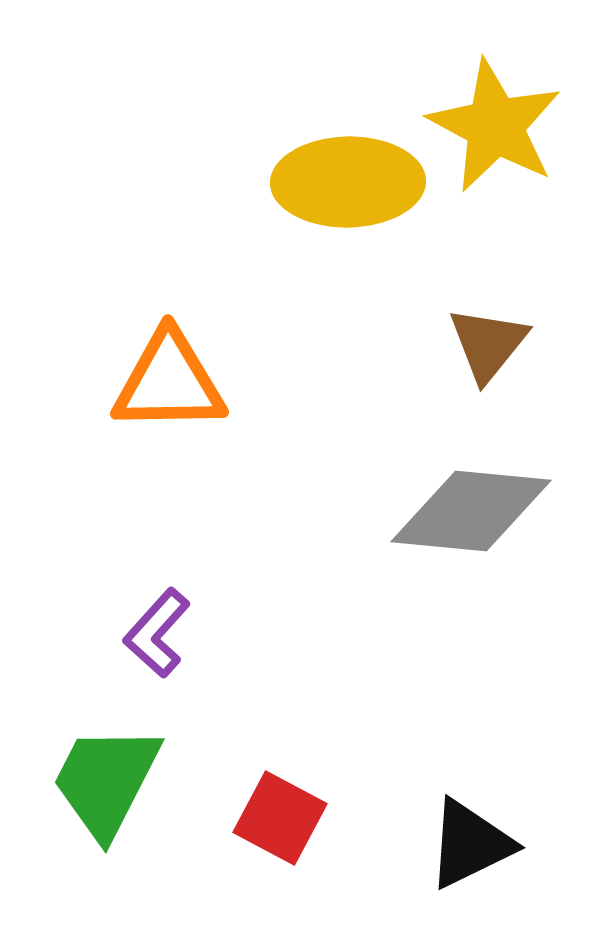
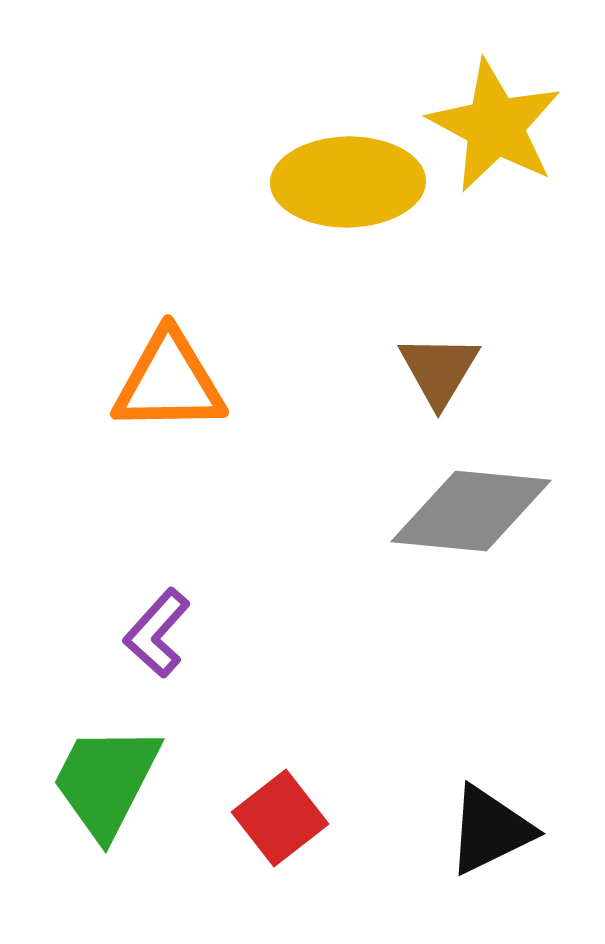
brown triangle: moved 49 px left, 26 px down; rotated 8 degrees counterclockwise
red square: rotated 24 degrees clockwise
black triangle: moved 20 px right, 14 px up
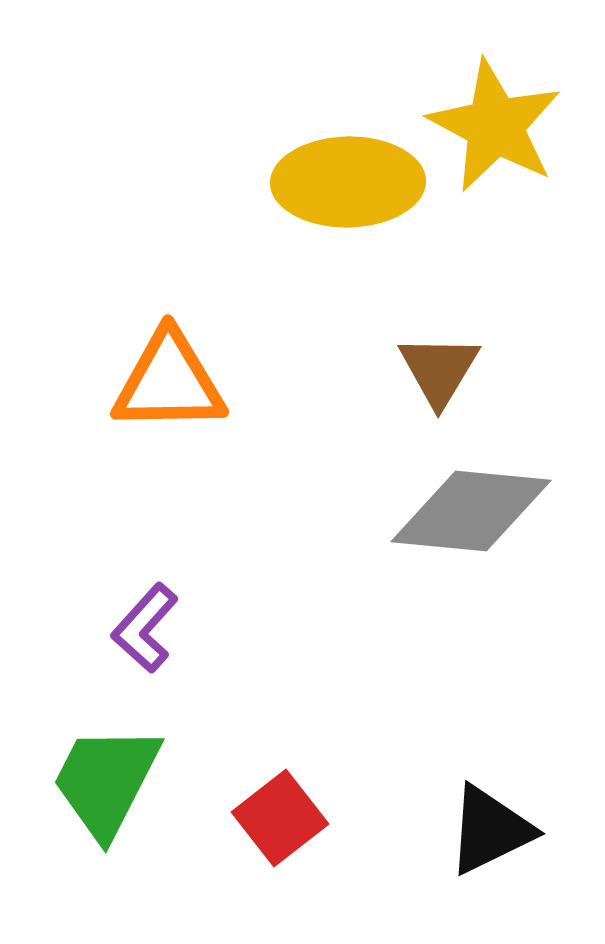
purple L-shape: moved 12 px left, 5 px up
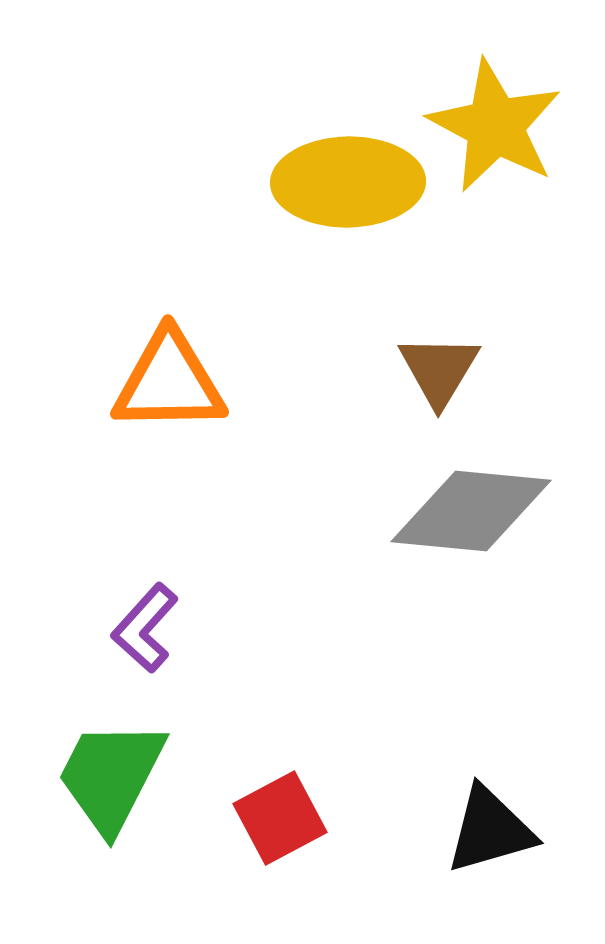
green trapezoid: moved 5 px right, 5 px up
red square: rotated 10 degrees clockwise
black triangle: rotated 10 degrees clockwise
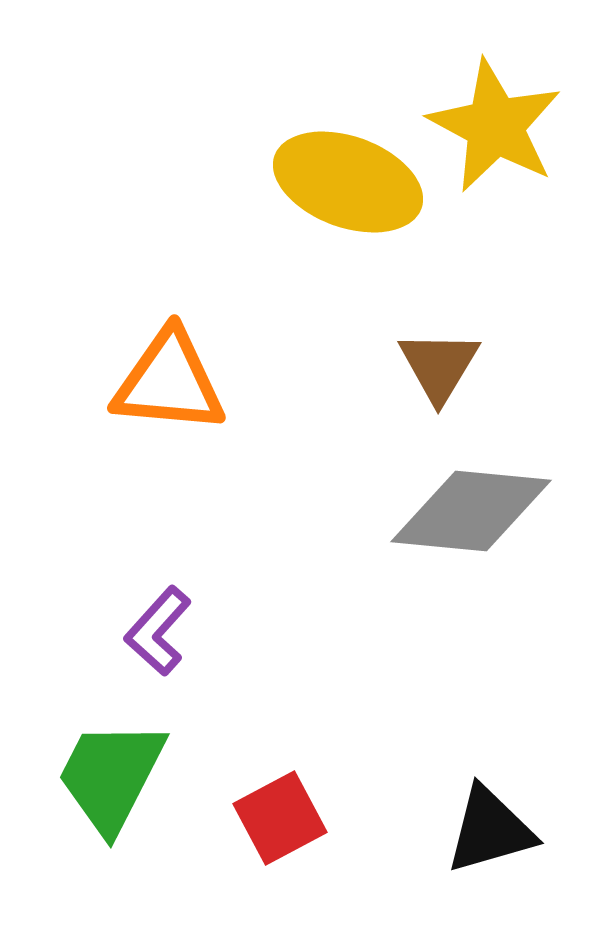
yellow ellipse: rotated 21 degrees clockwise
brown triangle: moved 4 px up
orange triangle: rotated 6 degrees clockwise
purple L-shape: moved 13 px right, 3 px down
